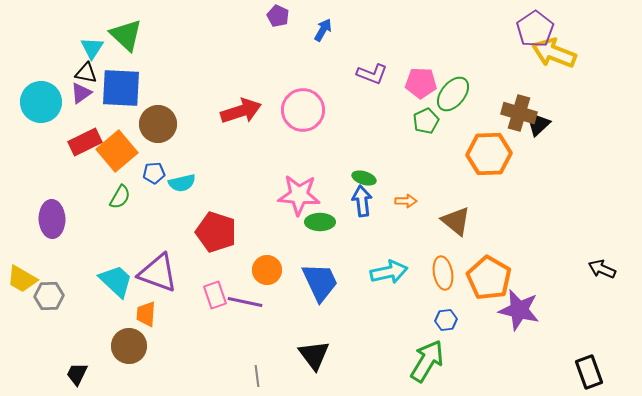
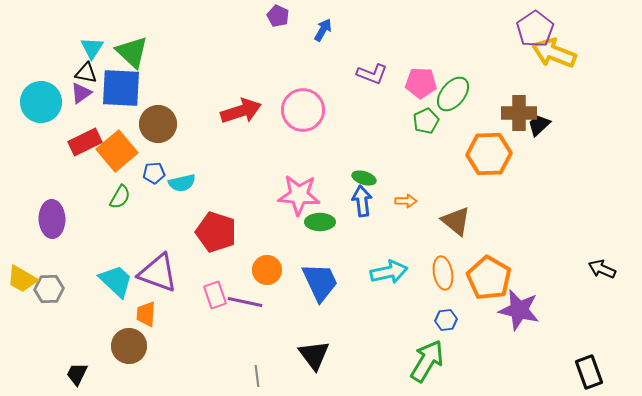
green triangle at (126, 35): moved 6 px right, 17 px down
brown cross at (519, 113): rotated 16 degrees counterclockwise
gray hexagon at (49, 296): moved 7 px up
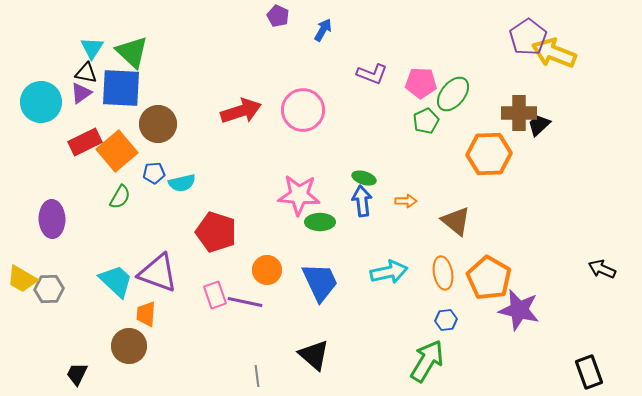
purple pentagon at (535, 29): moved 7 px left, 8 px down
black triangle at (314, 355): rotated 12 degrees counterclockwise
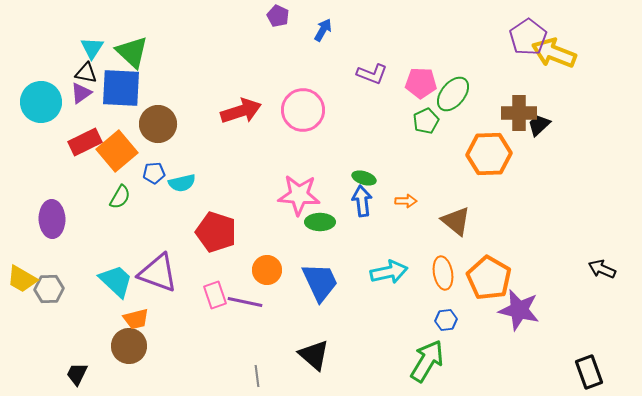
orange trapezoid at (146, 314): moved 10 px left, 5 px down; rotated 108 degrees counterclockwise
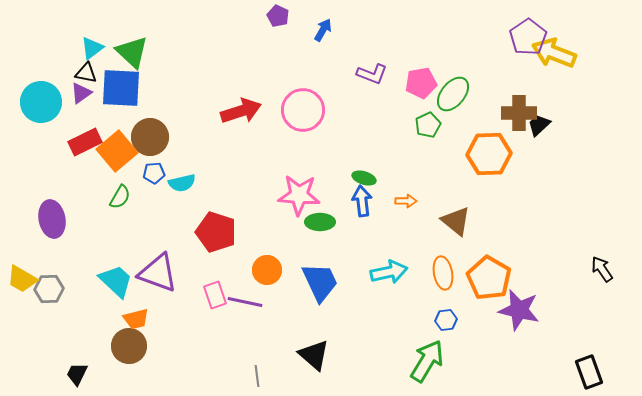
cyan triangle at (92, 48): rotated 20 degrees clockwise
pink pentagon at (421, 83): rotated 12 degrees counterclockwise
green pentagon at (426, 121): moved 2 px right, 4 px down
brown circle at (158, 124): moved 8 px left, 13 px down
purple ellipse at (52, 219): rotated 9 degrees counterclockwise
black arrow at (602, 269): rotated 32 degrees clockwise
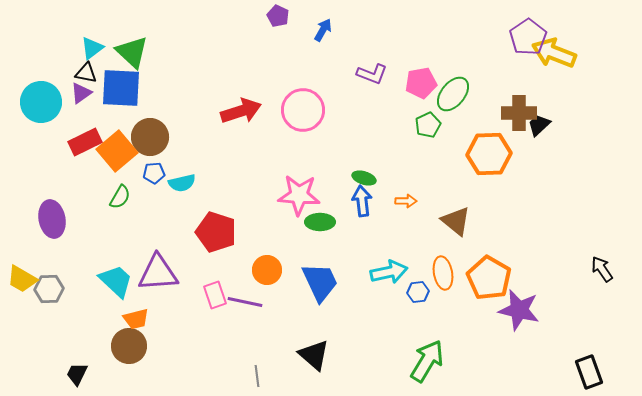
purple triangle at (158, 273): rotated 24 degrees counterclockwise
blue hexagon at (446, 320): moved 28 px left, 28 px up
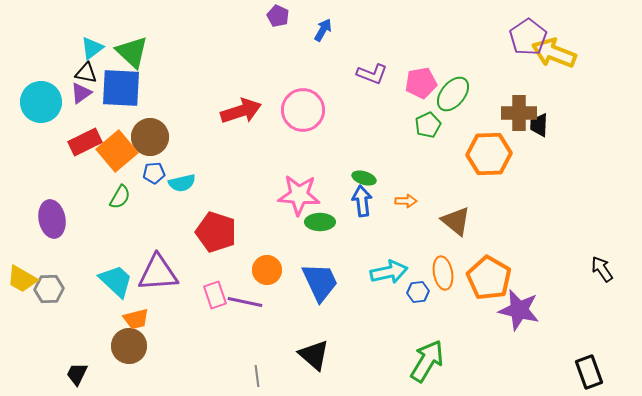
black trapezoid at (539, 125): rotated 45 degrees counterclockwise
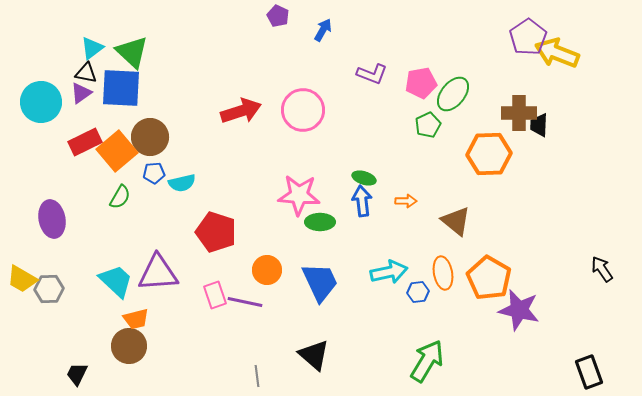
yellow arrow at (554, 53): moved 3 px right
